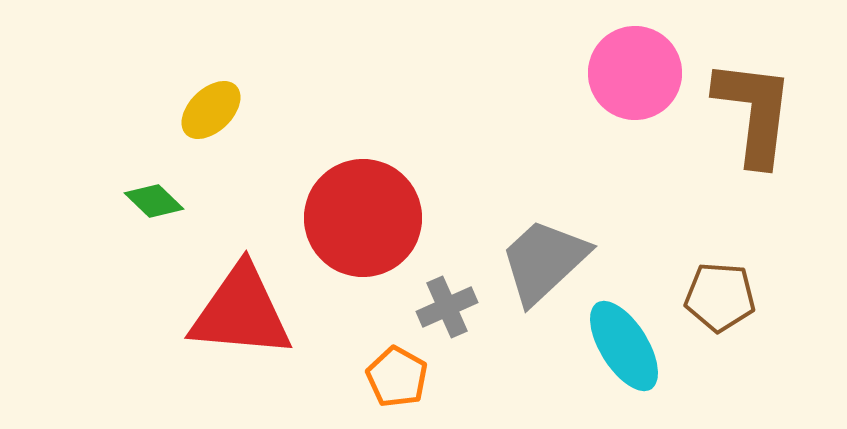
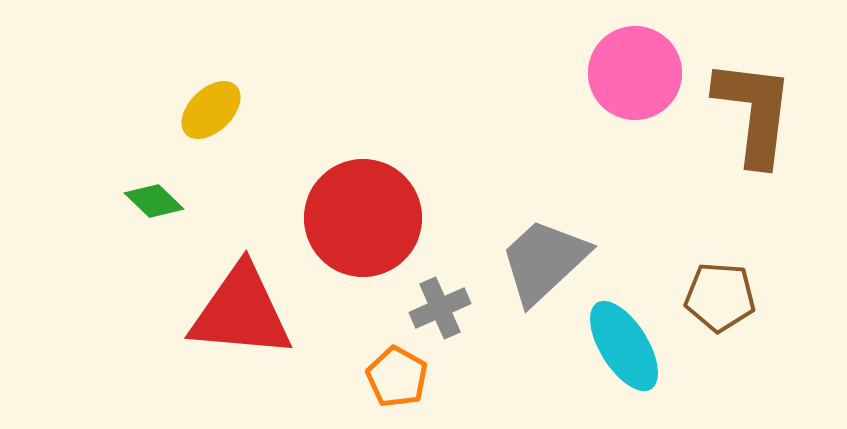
gray cross: moved 7 px left, 1 px down
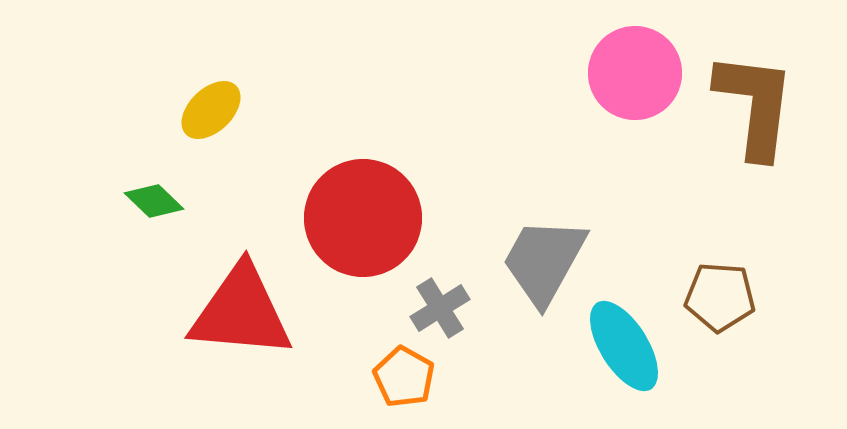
brown L-shape: moved 1 px right, 7 px up
gray trapezoid: rotated 18 degrees counterclockwise
gray cross: rotated 8 degrees counterclockwise
orange pentagon: moved 7 px right
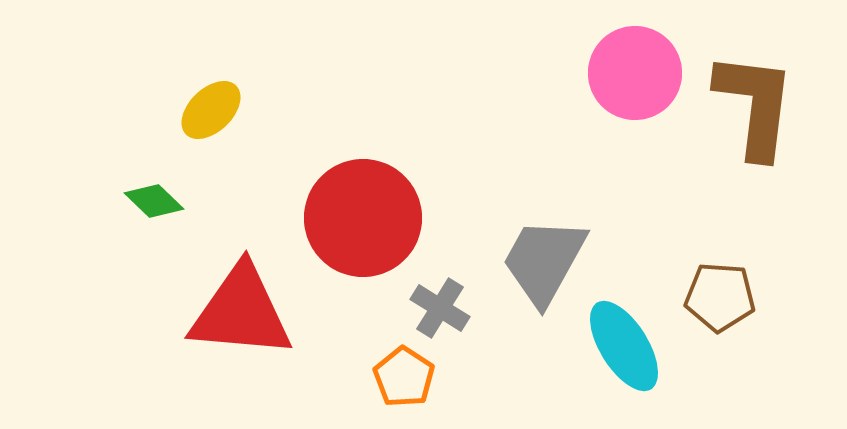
gray cross: rotated 26 degrees counterclockwise
orange pentagon: rotated 4 degrees clockwise
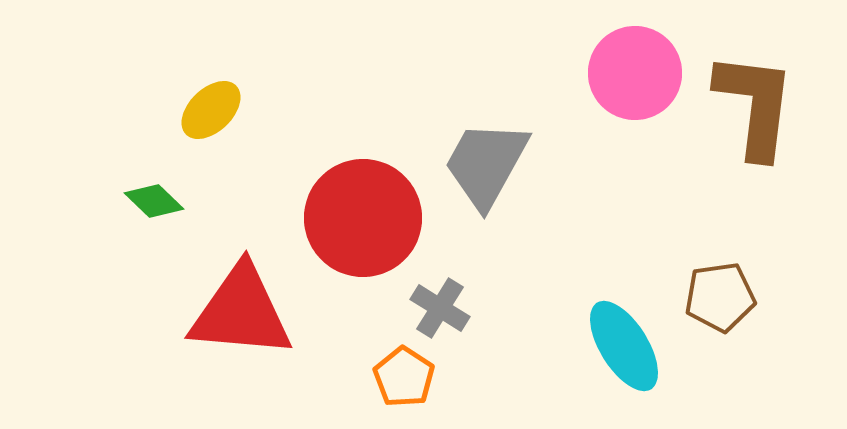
gray trapezoid: moved 58 px left, 97 px up
brown pentagon: rotated 12 degrees counterclockwise
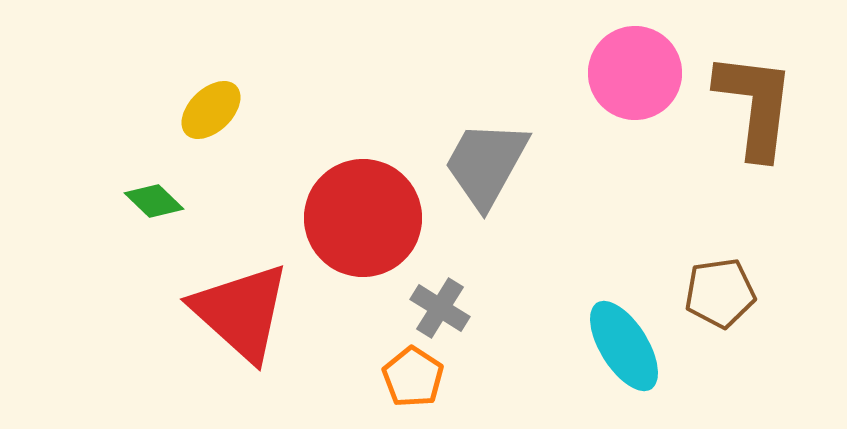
brown pentagon: moved 4 px up
red triangle: rotated 37 degrees clockwise
orange pentagon: moved 9 px right
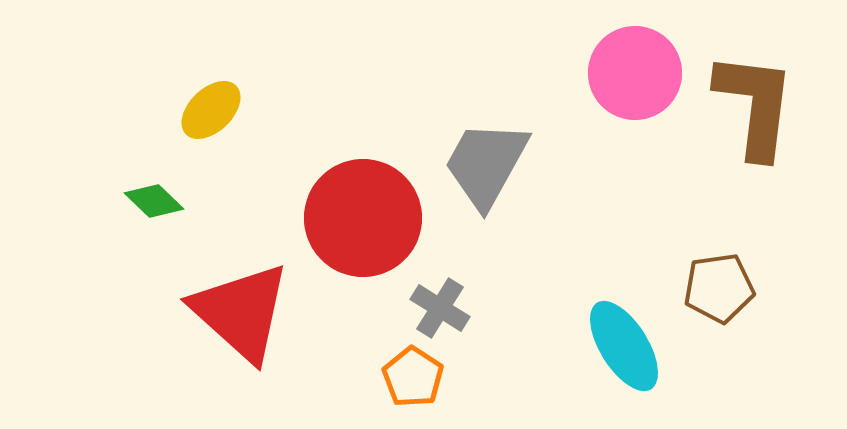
brown pentagon: moved 1 px left, 5 px up
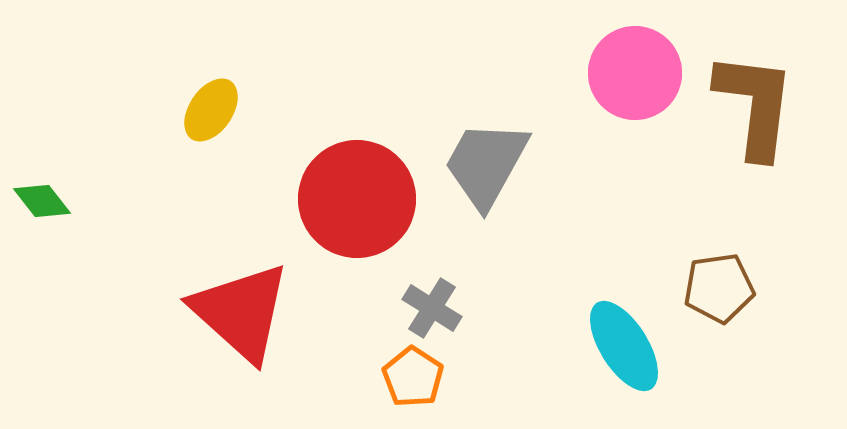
yellow ellipse: rotated 12 degrees counterclockwise
green diamond: moved 112 px left; rotated 8 degrees clockwise
red circle: moved 6 px left, 19 px up
gray cross: moved 8 px left
